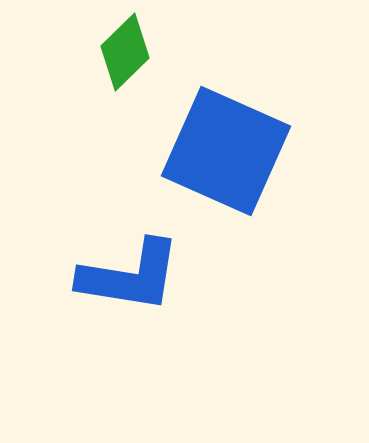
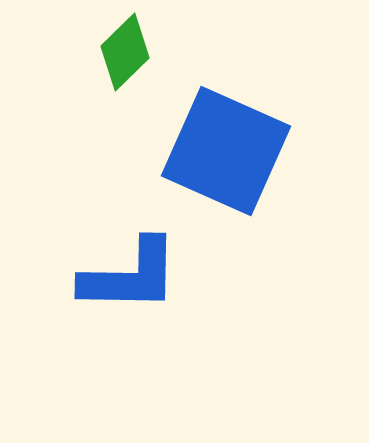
blue L-shape: rotated 8 degrees counterclockwise
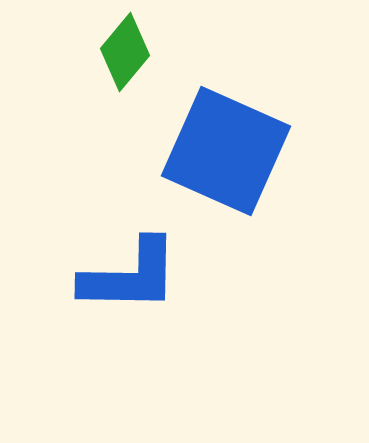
green diamond: rotated 6 degrees counterclockwise
